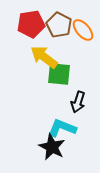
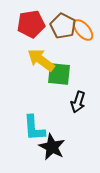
brown pentagon: moved 4 px right, 1 px down
yellow arrow: moved 3 px left, 3 px down
cyan L-shape: moved 28 px left; rotated 116 degrees counterclockwise
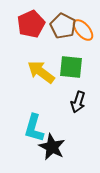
red pentagon: rotated 16 degrees counterclockwise
yellow arrow: moved 12 px down
green square: moved 12 px right, 7 px up
cyan L-shape: rotated 20 degrees clockwise
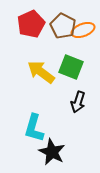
orange ellipse: rotated 70 degrees counterclockwise
green square: rotated 15 degrees clockwise
black star: moved 5 px down
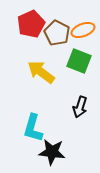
brown pentagon: moved 6 px left, 7 px down
green square: moved 8 px right, 6 px up
black arrow: moved 2 px right, 5 px down
cyan L-shape: moved 1 px left
black star: rotated 20 degrees counterclockwise
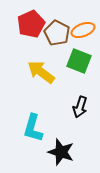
black star: moved 9 px right; rotated 12 degrees clockwise
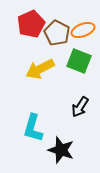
yellow arrow: moved 1 px left, 3 px up; rotated 64 degrees counterclockwise
black arrow: rotated 15 degrees clockwise
black star: moved 2 px up
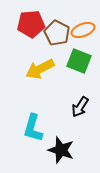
red pentagon: rotated 20 degrees clockwise
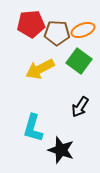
brown pentagon: rotated 25 degrees counterclockwise
green square: rotated 15 degrees clockwise
